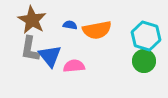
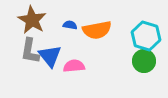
gray L-shape: moved 2 px down
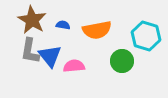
blue semicircle: moved 7 px left
green circle: moved 22 px left
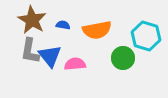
green circle: moved 1 px right, 3 px up
pink semicircle: moved 1 px right, 2 px up
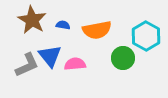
cyan hexagon: rotated 12 degrees clockwise
gray L-shape: moved 3 px left, 14 px down; rotated 124 degrees counterclockwise
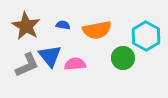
brown star: moved 6 px left, 6 px down
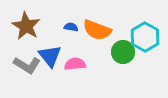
blue semicircle: moved 8 px right, 2 px down
orange semicircle: rotated 32 degrees clockwise
cyan hexagon: moved 1 px left, 1 px down
green circle: moved 6 px up
gray L-shape: rotated 56 degrees clockwise
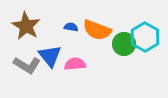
green circle: moved 1 px right, 8 px up
